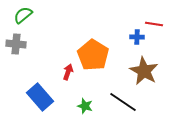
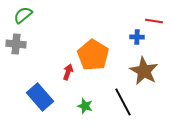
red line: moved 3 px up
black line: rotated 28 degrees clockwise
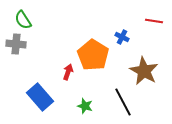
green semicircle: moved 5 px down; rotated 84 degrees counterclockwise
blue cross: moved 15 px left; rotated 24 degrees clockwise
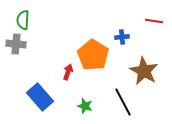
green semicircle: rotated 36 degrees clockwise
blue cross: rotated 32 degrees counterclockwise
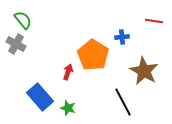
green semicircle: rotated 138 degrees clockwise
gray cross: rotated 24 degrees clockwise
green star: moved 17 px left, 2 px down
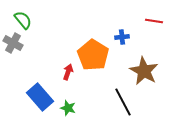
gray cross: moved 3 px left, 1 px up
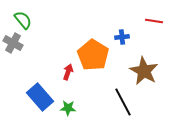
green star: rotated 14 degrees counterclockwise
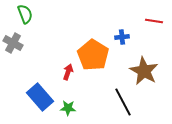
green semicircle: moved 2 px right, 6 px up; rotated 18 degrees clockwise
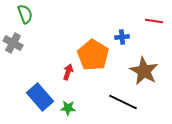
black line: rotated 36 degrees counterclockwise
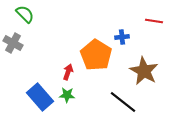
green semicircle: rotated 24 degrees counterclockwise
orange pentagon: moved 3 px right
black line: rotated 12 degrees clockwise
green star: moved 1 px left, 13 px up
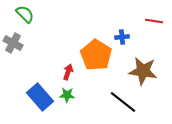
brown star: moved 1 px left; rotated 20 degrees counterclockwise
